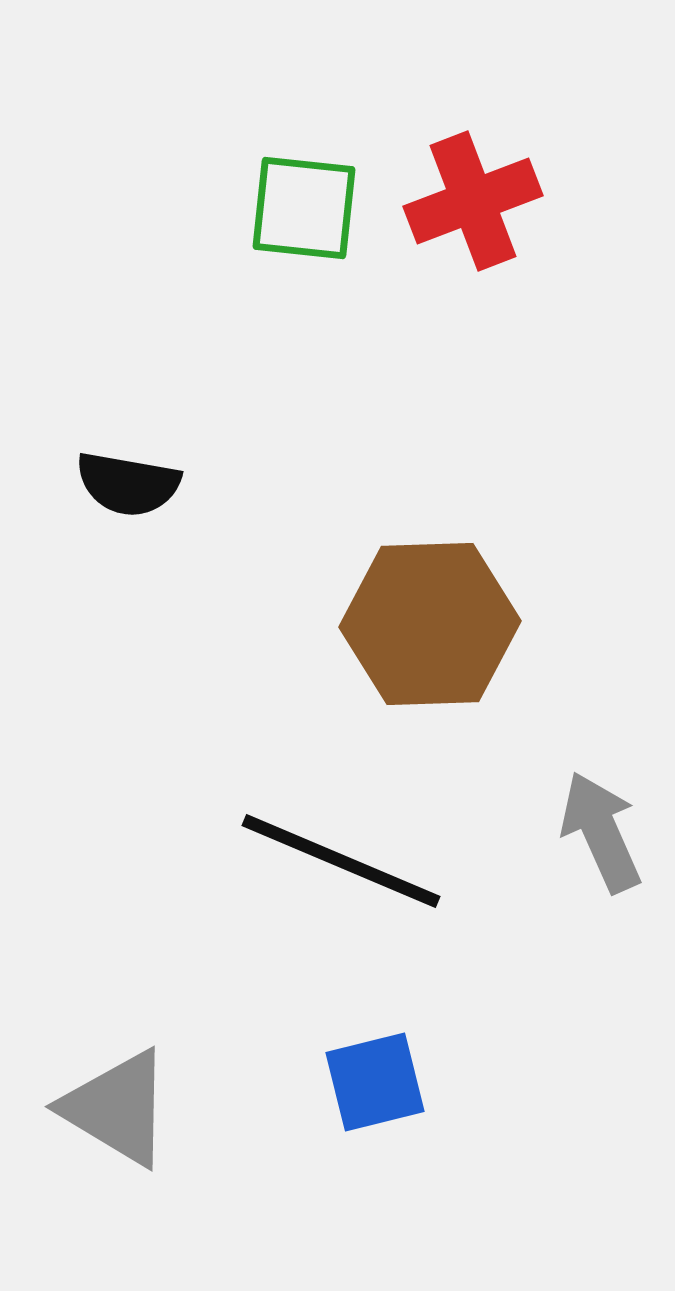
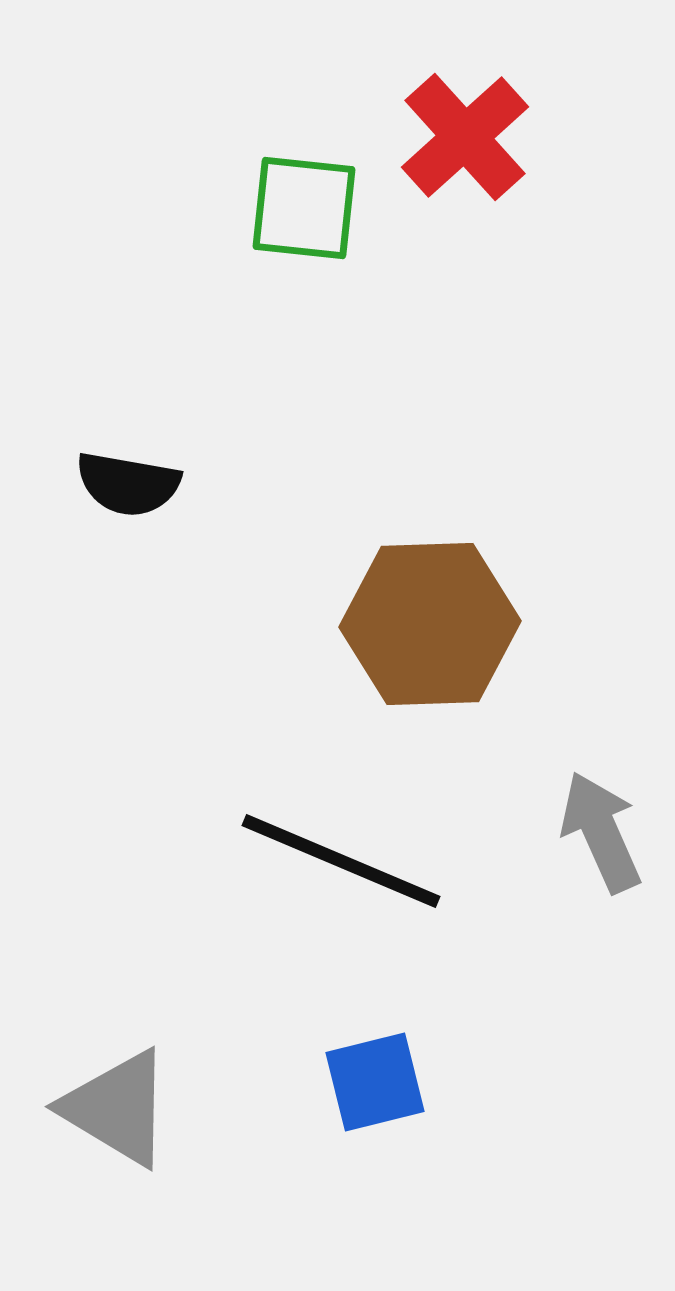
red cross: moved 8 px left, 64 px up; rotated 21 degrees counterclockwise
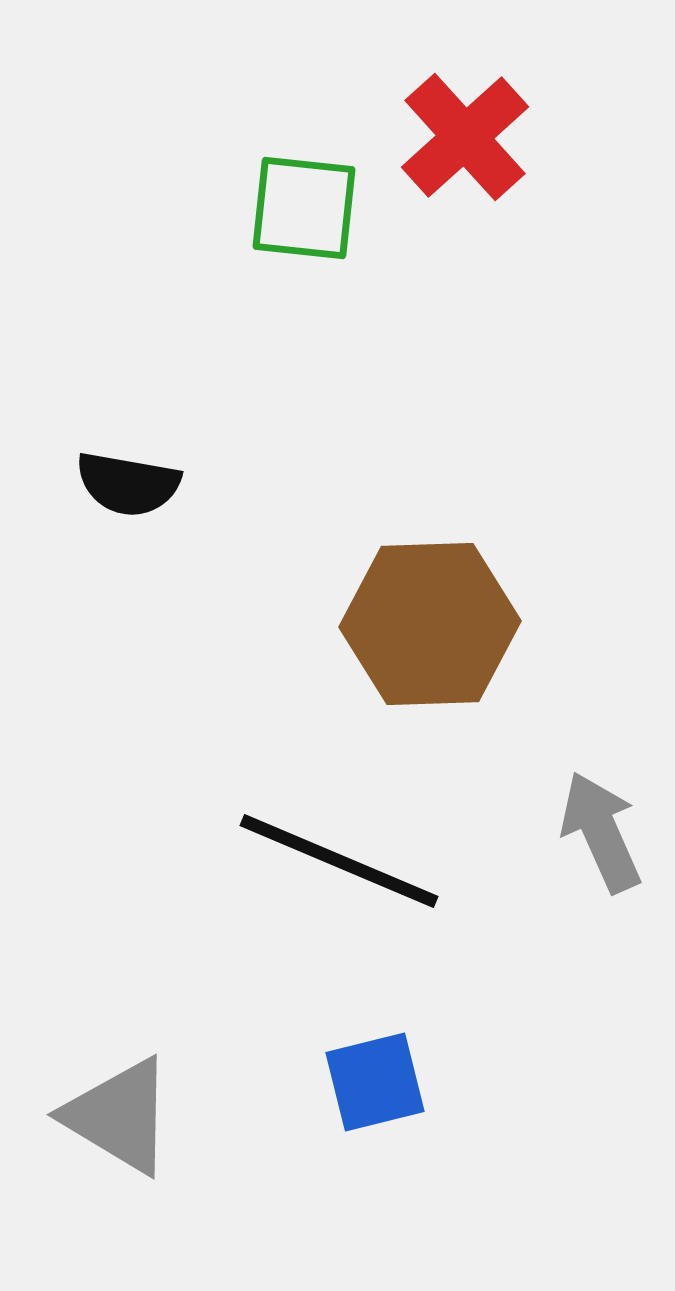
black line: moved 2 px left
gray triangle: moved 2 px right, 8 px down
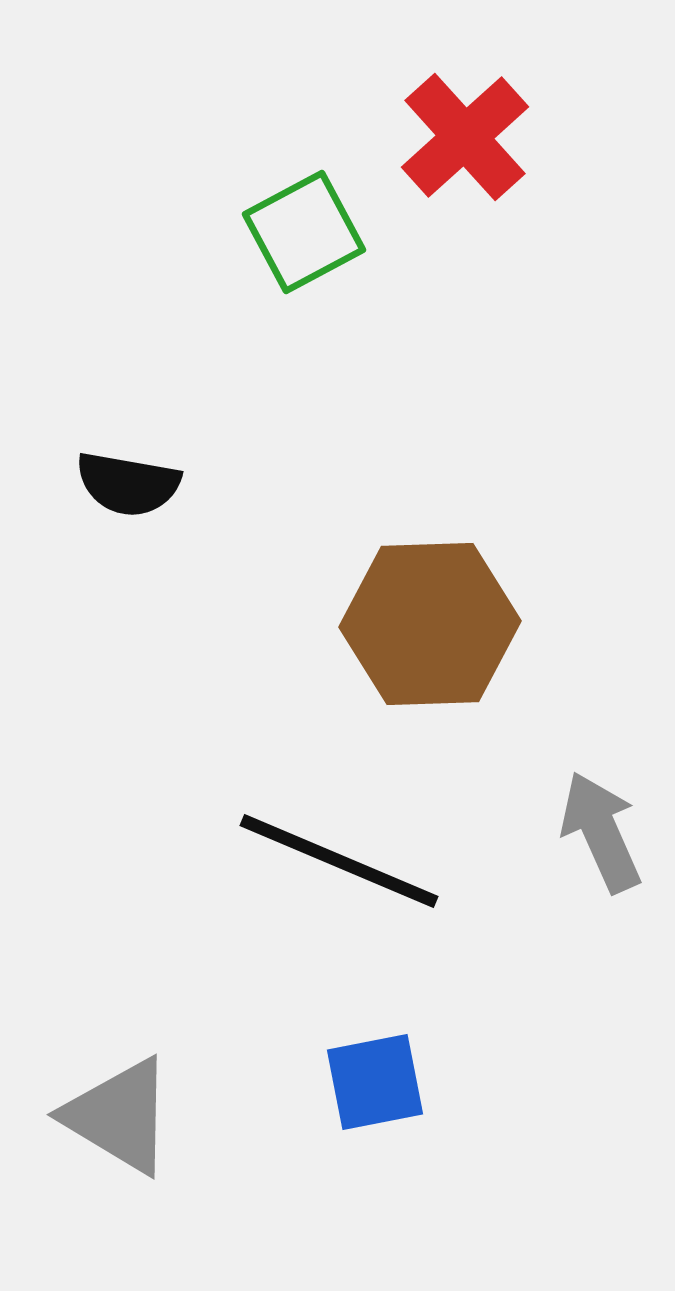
green square: moved 24 px down; rotated 34 degrees counterclockwise
blue square: rotated 3 degrees clockwise
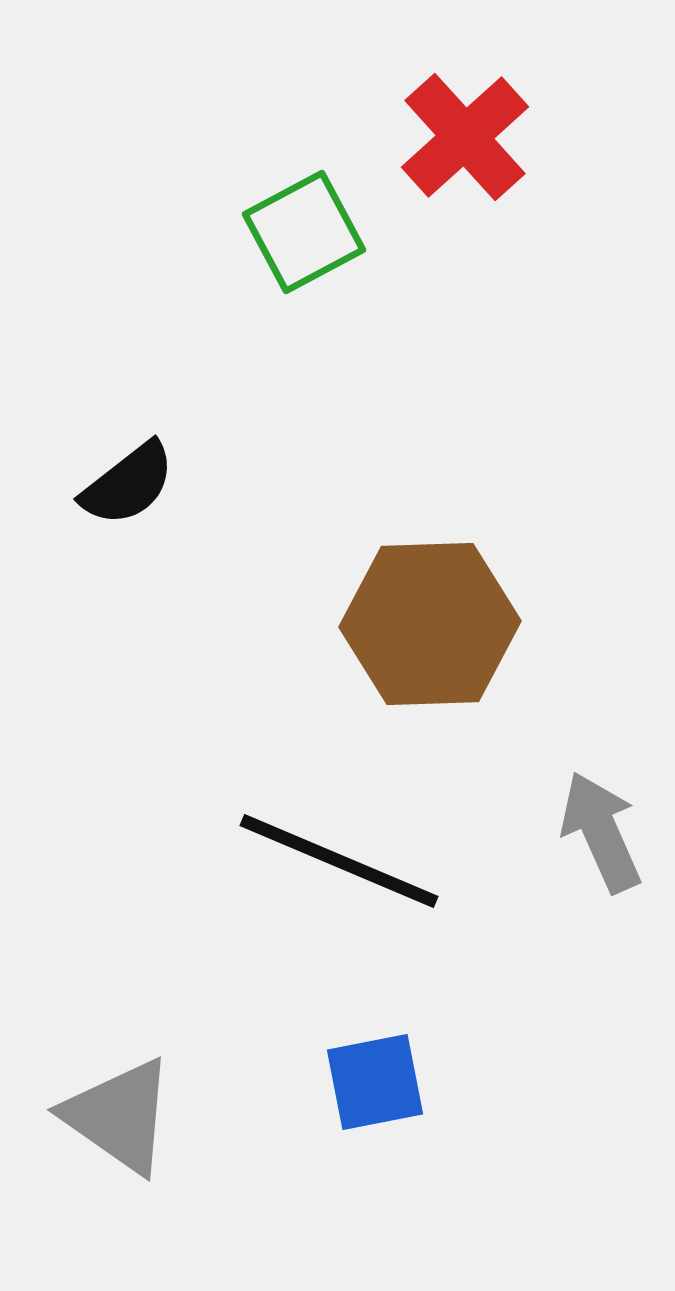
black semicircle: rotated 48 degrees counterclockwise
gray triangle: rotated 4 degrees clockwise
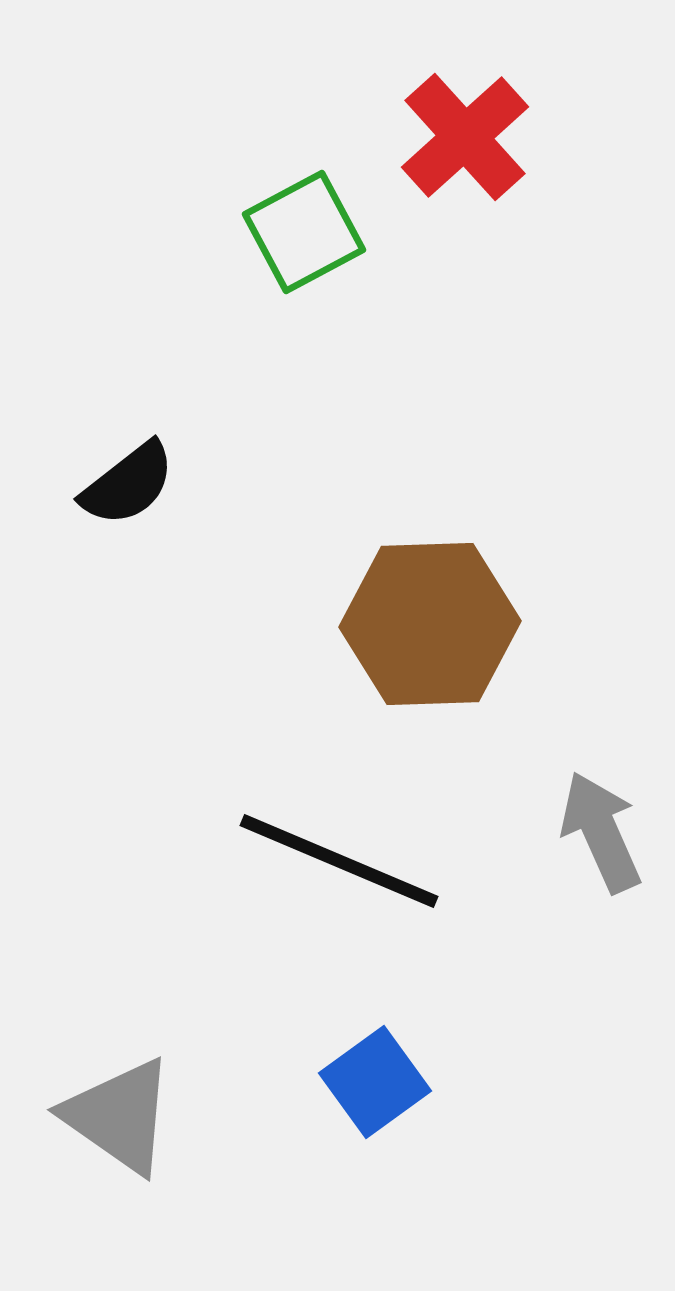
blue square: rotated 25 degrees counterclockwise
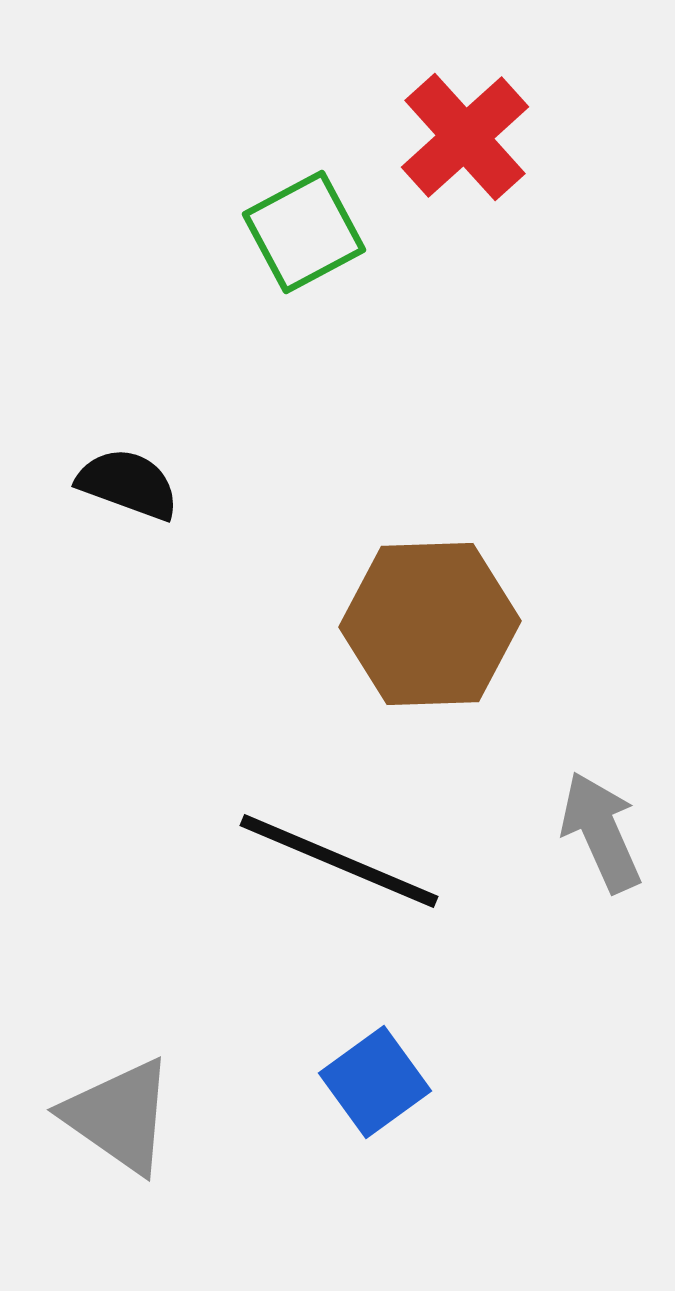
black semicircle: rotated 122 degrees counterclockwise
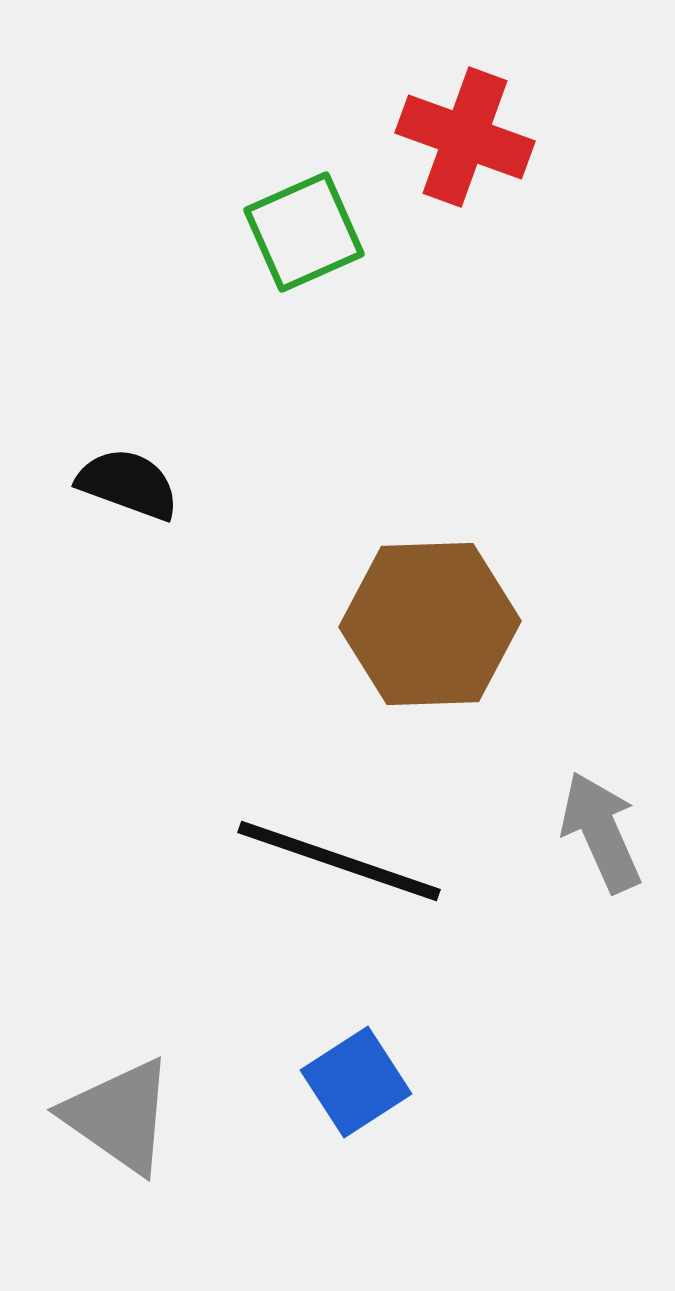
red cross: rotated 28 degrees counterclockwise
green square: rotated 4 degrees clockwise
black line: rotated 4 degrees counterclockwise
blue square: moved 19 px left; rotated 3 degrees clockwise
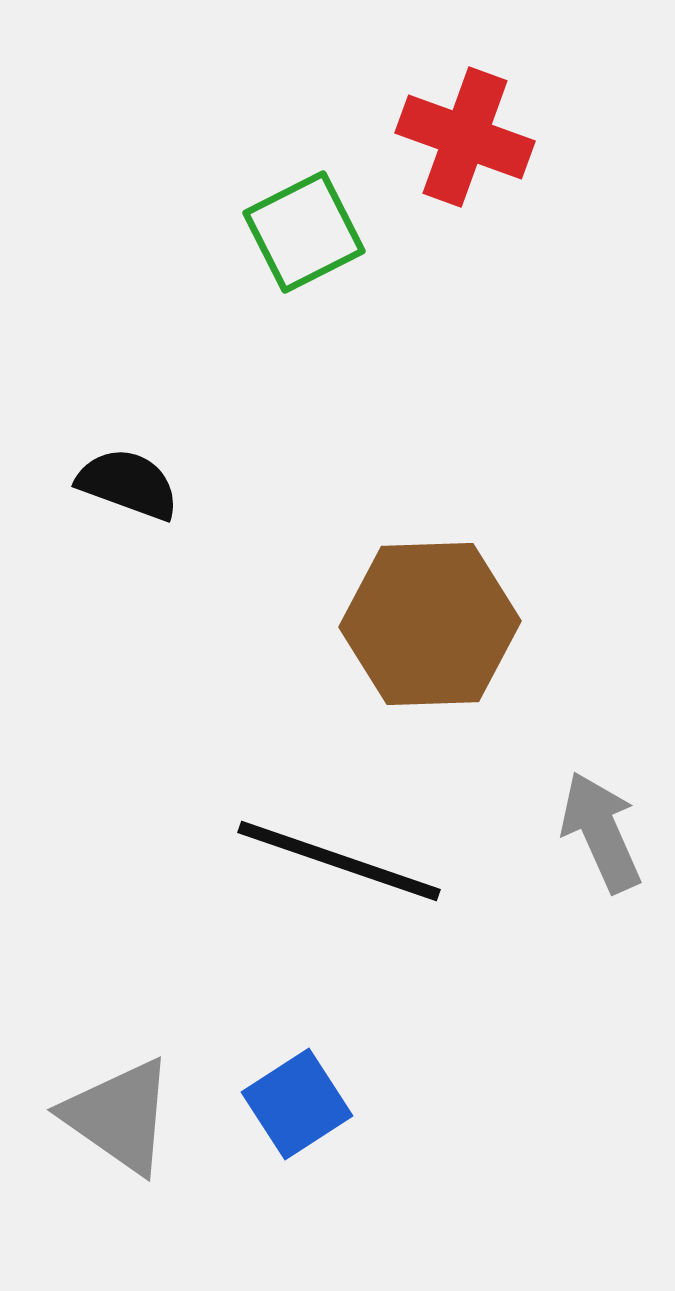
green square: rotated 3 degrees counterclockwise
blue square: moved 59 px left, 22 px down
